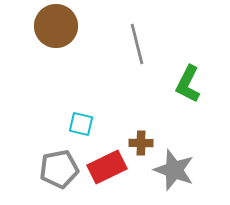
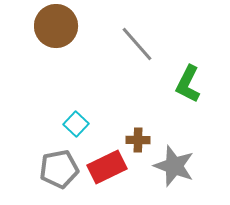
gray line: rotated 27 degrees counterclockwise
cyan square: moved 5 px left; rotated 30 degrees clockwise
brown cross: moved 3 px left, 3 px up
gray star: moved 4 px up
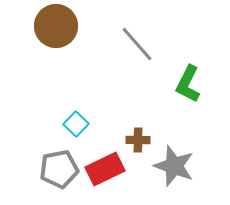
red rectangle: moved 2 px left, 2 px down
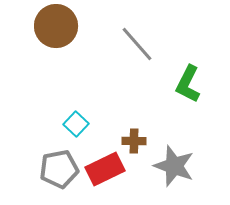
brown cross: moved 4 px left, 1 px down
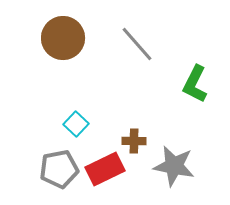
brown circle: moved 7 px right, 12 px down
green L-shape: moved 7 px right
gray star: rotated 9 degrees counterclockwise
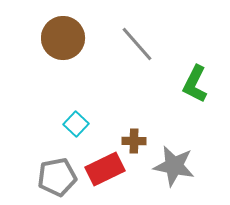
gray pentagon: moved 2 px left, 8 px down
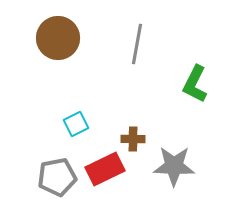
brown circle: moved 5 px left
gray line: rotated 51 degrees clockwise
cyan square: rotated 20 degrees clockwise
brown cross: moved 1 px left, 2 px up
gray star: rotated 9 degrees counterclockwise
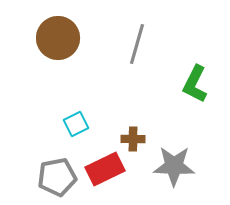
gray line: rotated 6 degrees clockwise
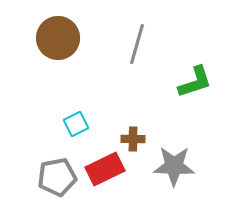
green L-shape: moved 2 px up; rotated 135 degrees counterclockwise
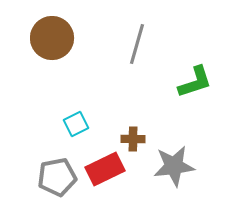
brown circle: moved 6 px left
gray star: rotated 9 degrees counterclockwise
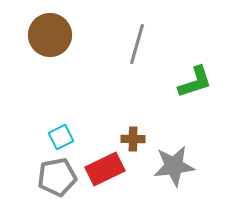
brown circle: moved 2 px left, 3 px up
cyan square: moved 15 px left, 13 px down
